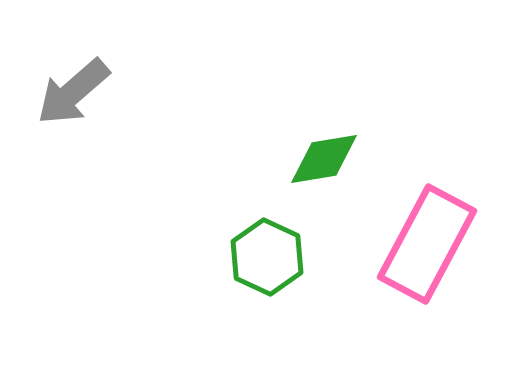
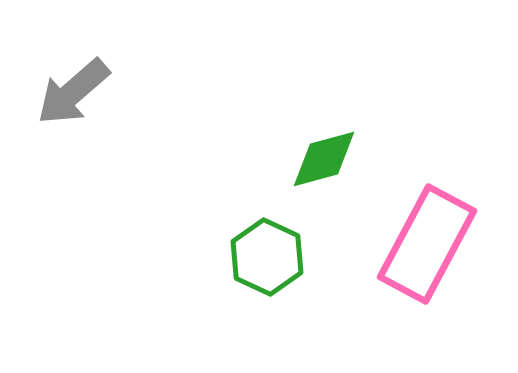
green diamond: rotated 6 degrees counterclockwise
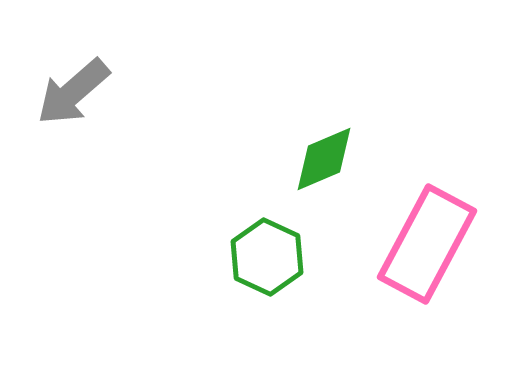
green diamond: rotated 8 degrees counterclockwise
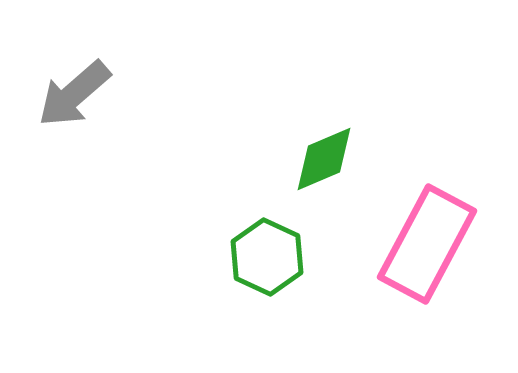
gray arrow: moved 1 px right, 2 px down
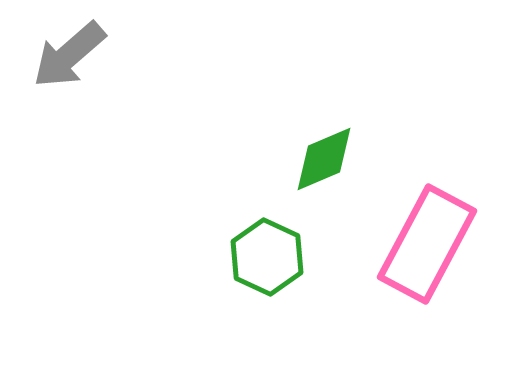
gray arrow: moved 5 px left, 39 px up
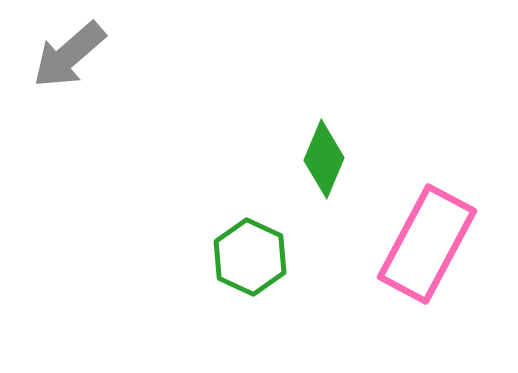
green diamond: rotated 44 degrees counterclockwise
green hexagon: moved 17 px left
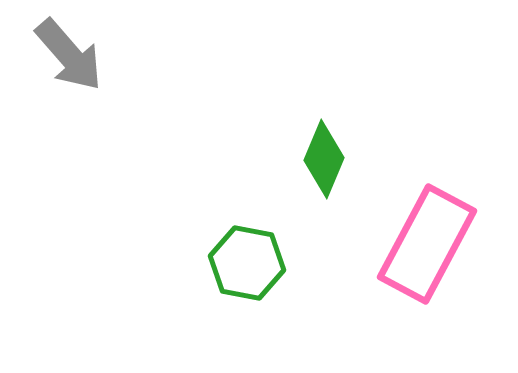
gray arrow: rotated 90 degrees counterclockwise
green hexagon: moved 3 px left, 6 px down; rotated 14 degrees counterclockwise
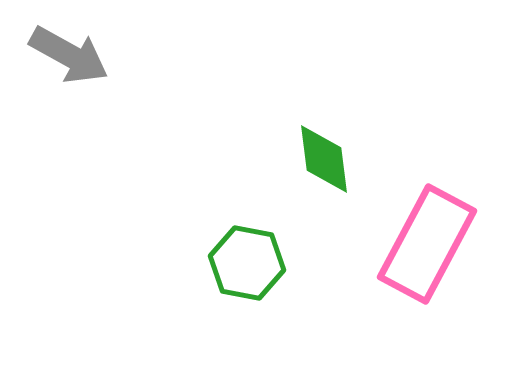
gray arrow: rotated 20 degrees counterclockwise
green diamond: rotated 30 degrees counterclockwise
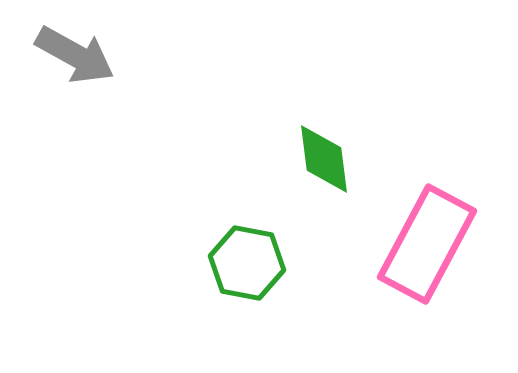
gray arrow: moved 6 px right
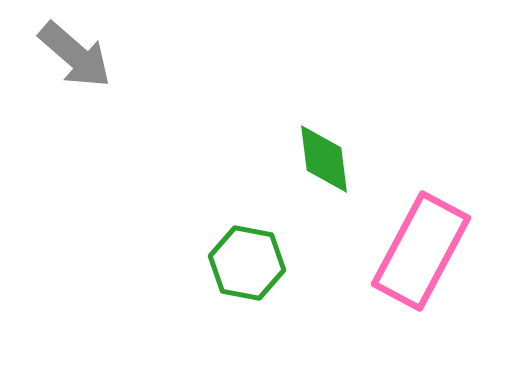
gray arrow: rotated 12 degrees clockwise
pink rectangle: moved 6 px left, 7 px down
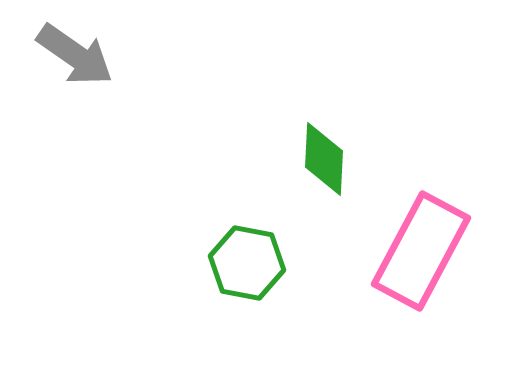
gray arrow: rotated 6 degrees counterclockwise
green diamond: rotated 10 degrees clockwise
